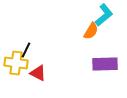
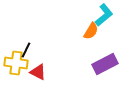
purple rectangle: rotated 25 degrees counterclockwise
red triangle: moved 1 px up
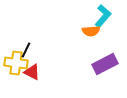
cyan L-shape: moved 1 px left, 1 px down; rotated 10 degrees counterclockwise
orange semicircle: rotated 54 degrees clockwise
red triangle: moved 6 px left
